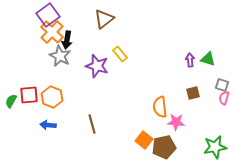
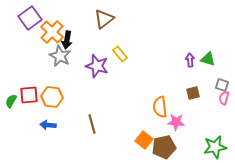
purple square: moved 18 px left, 3 px down
orange hexagon: rotated 15 degrees counterclockwise
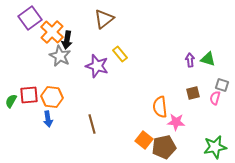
pink semicircle: moved 9 px left
blue arrow: moved 6 px up; rotated 105 degrees counterclockwise
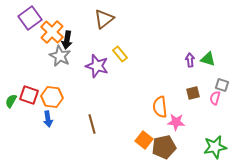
red square: rotated 24 degrees clockwise
